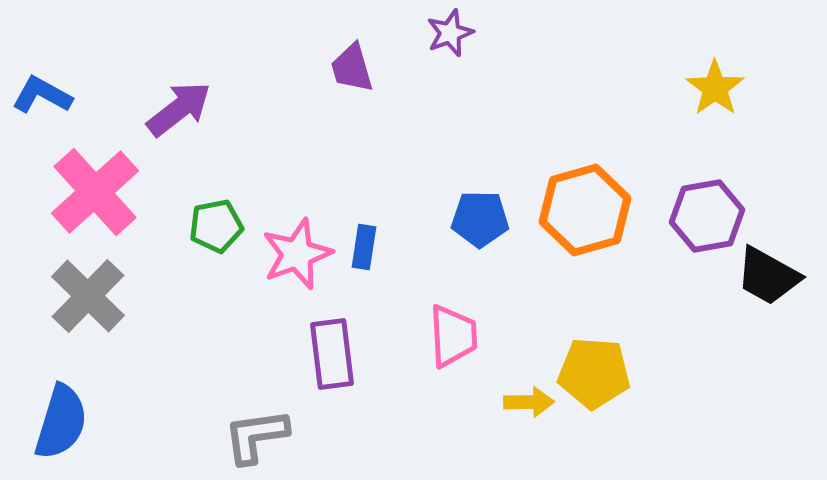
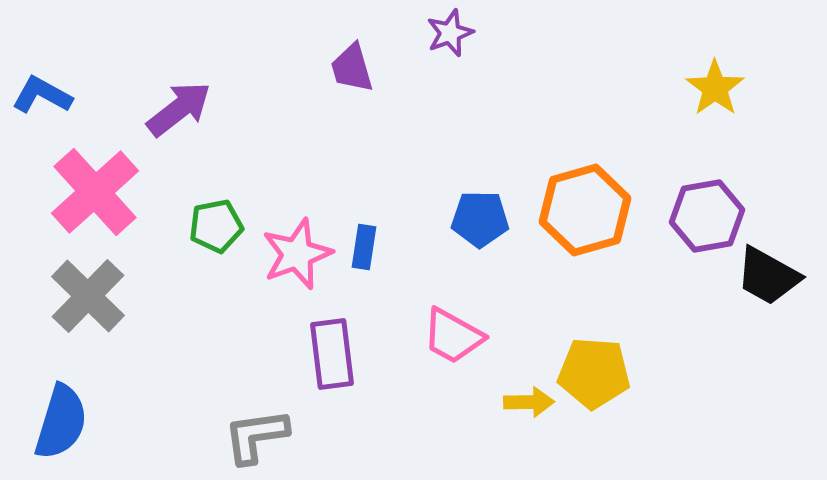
pink trapezoid: rotated 122 degrees clockwise
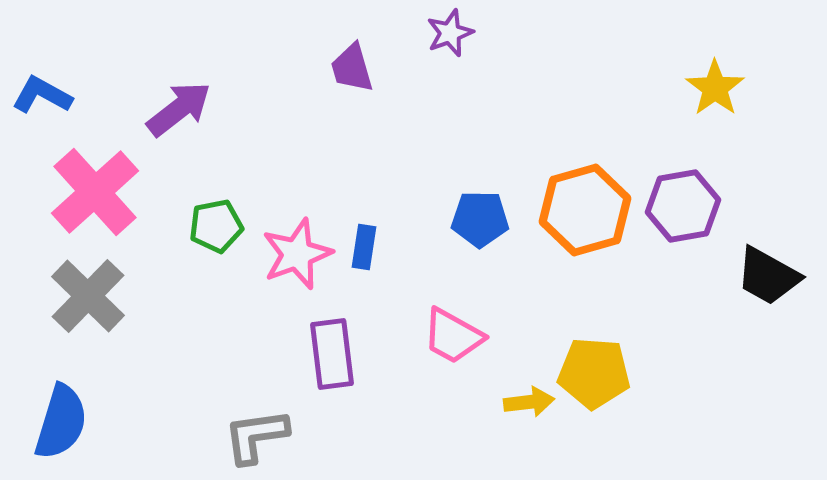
purple hexagon: moved 24 px left, 10 px up
yellow arrow: rotated 6 degrees counterclockwise
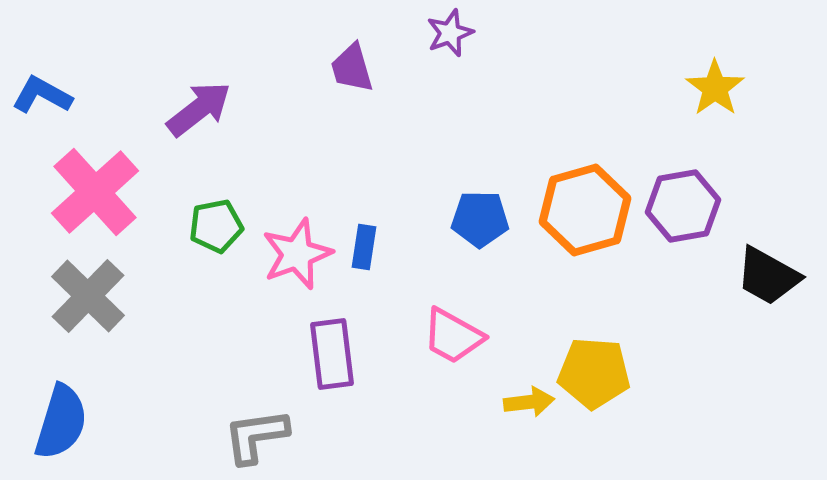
purple arrow: moved 20 px right
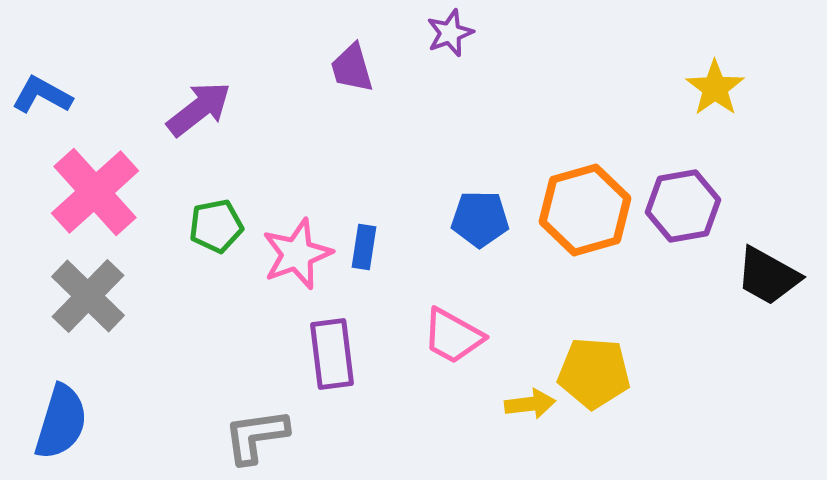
yellow arrow: moved 1 px right, 2 px down
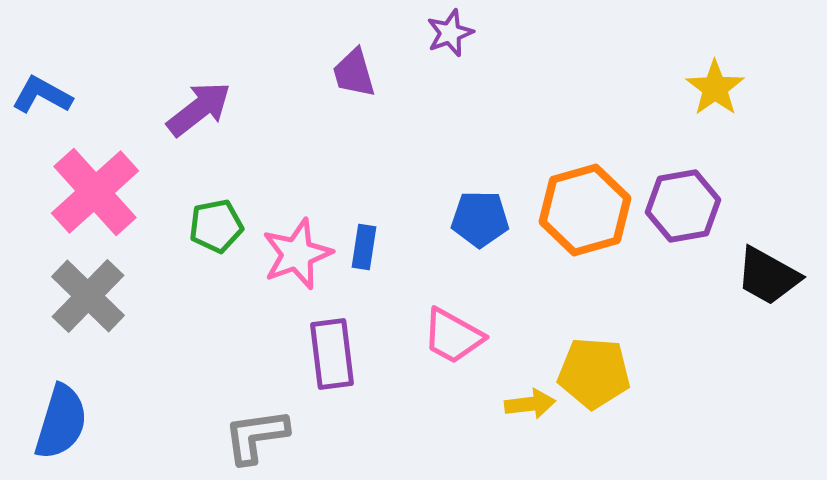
purple trapezoid: moved 2 px right, 5 px down
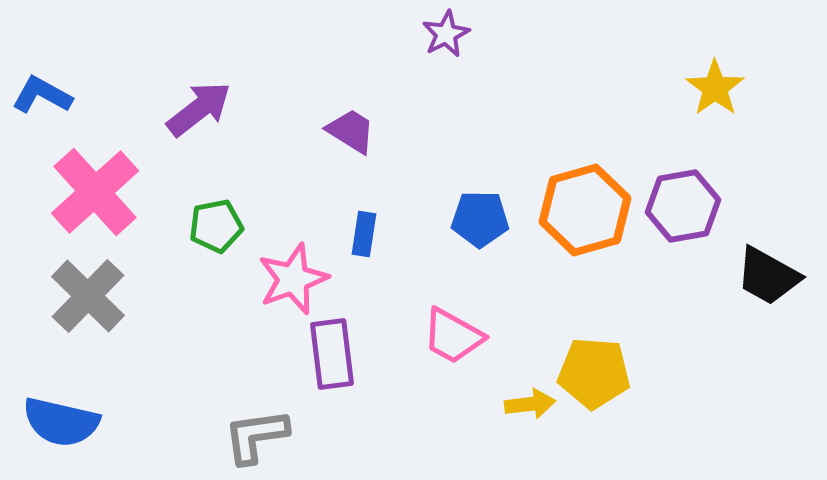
purple star: moved 4 px left, 1 px down; rotated 6 degrees counterclockwise
purple trapezoid: moved 3 px left, 58 px down; rotated 138 degrees clockwise
blue rectangle: moved 13 px up
pink star: moved 4 px left, 25 px down
blue semicircle: rotated 86 degrees clockwise
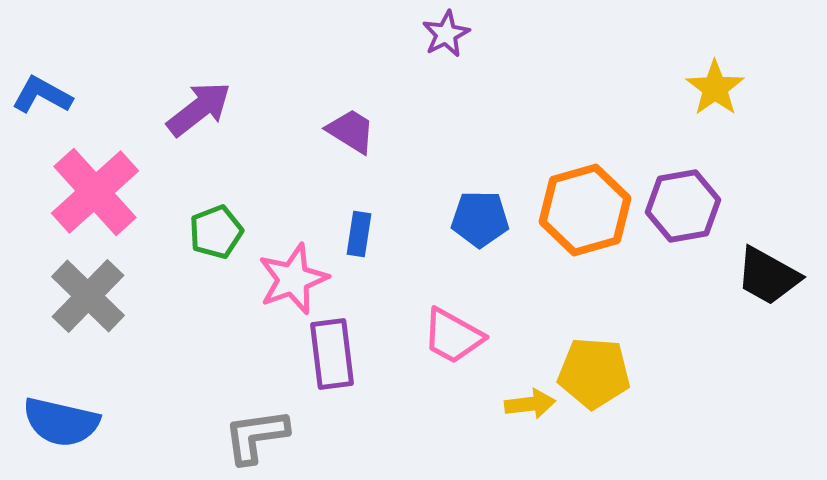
green pentagon: moved 6 px down; rotated 10 degrees counterclockwise
blue rectangle: moved 5 px left
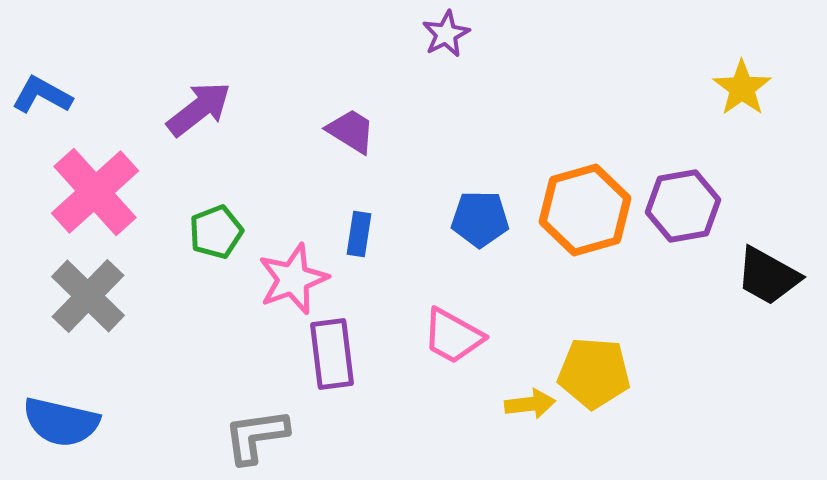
yellow star: moved 27 px right
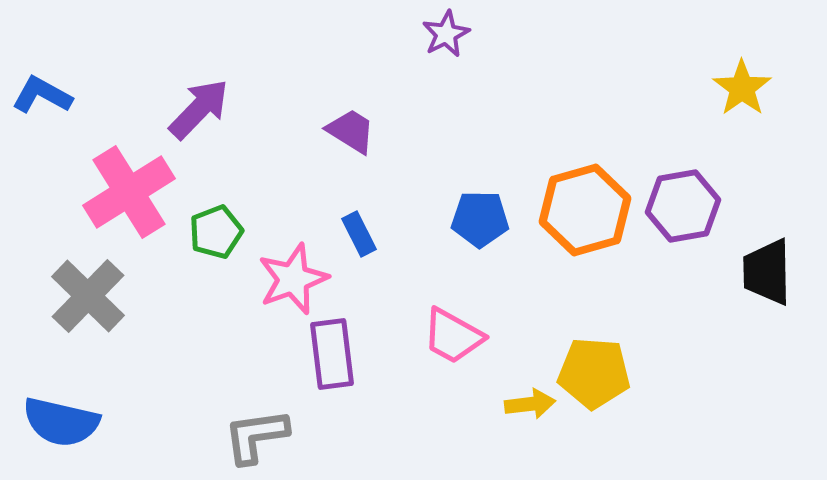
purple arrow: rotated 8 degrees counterclockwise
pink cross: moved 34 px right; rotated 10 degrees clockwise
blue rectangle: rotated 36 degrees counterclockwise
black trapezoid: moved 1 px left, 4 px up; rotated 60 degrees clockwise
